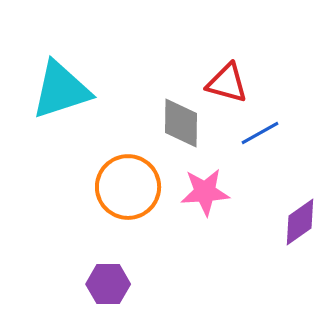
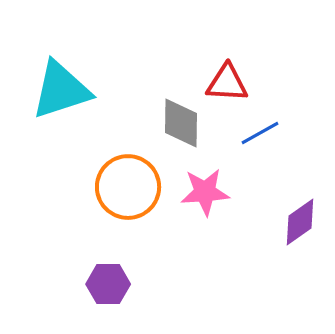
red triangle: rotated 12 degrees counterclockwise
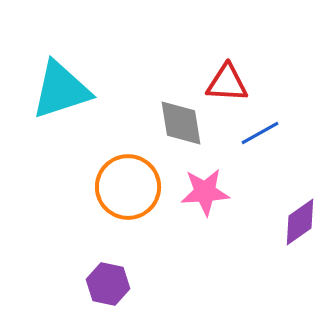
gray diamond: rotated 10 degrees counterclockwise
purple hexagon: rotated 12 degrees clockwise
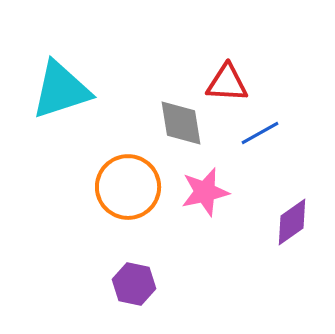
pink star: rotated 9 degrees counterclockwise
purple diamond: moved 8 px left
purple hexagon: moved 26 px right
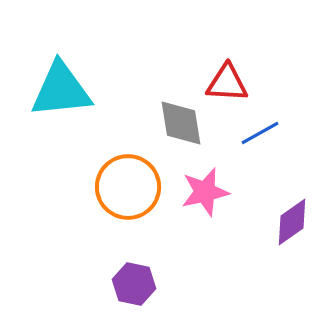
cyan triangle: rotated 12 degrees clockwise
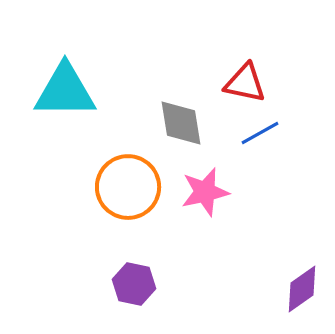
red triangle: moved 18 px right; rotated 9 degrees clockwise
cyan triangle: moved 4 px right, 1 px down; rotated 6 degrees clockwise
purple diamond: moved 10 px right, 67 px down
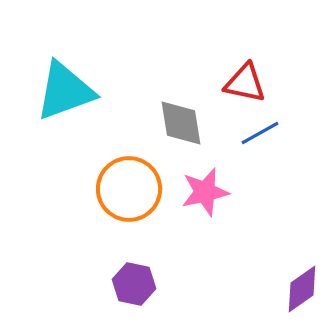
cyan triangle: rotated 20 degrees counterclockwise
orange circle: moved 1 px right, 2 px down
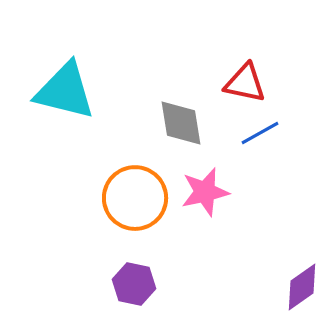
cyan triangle: rotated 34 degrees clockwise
orange circle: moved 6 px right, 9 px down
purple diamond: moved 2 px up
